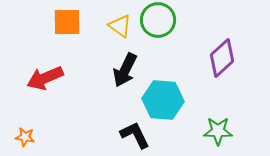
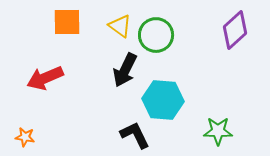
green circle: moved 2 px left, 15 px down
purple diamond: moved 13 px right, 28 px up
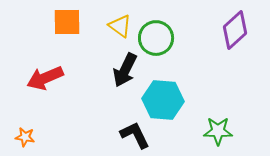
green circle: moved 3 px down
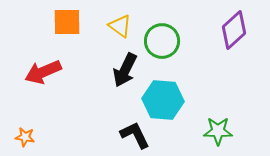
purple diamond: moved 1 px left
green circle: moved 6 px right, 3 px down
red arrow: moved 2 px left, 6 px up
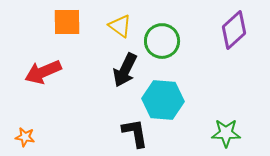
green star: moved 8 px right, 2 px down
black L-shape: moved 2 px up; rotated 16 degrees clockwise
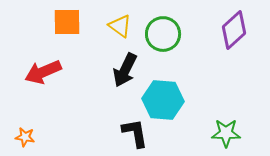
green circle: moved 1 px right, 7 px up
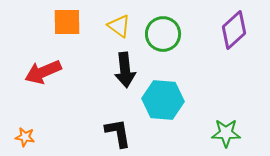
yellow triangle: moved 1 px left
black arrow: rotated 32 degrees counterclockwise
black L-shape: moved 17 px left
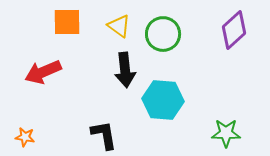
black L-shape: moved 14 px left, 2 px down
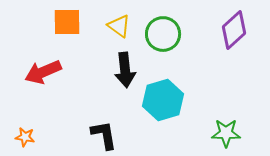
cyan hexagon: rotated 21 degrees counterclockwise
